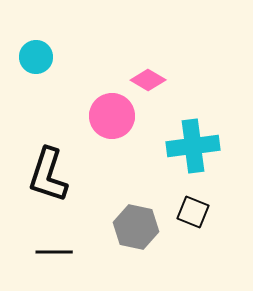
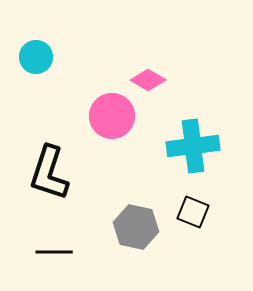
black L-shape: moved 1 px right, 2 px up
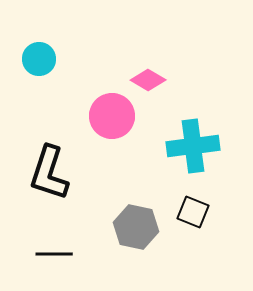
cyan circle: moved 3 px right, 2 px down
black line: moved 2 px down
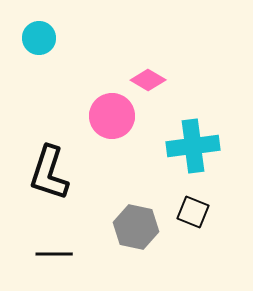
cyan circle: moved 21 px up
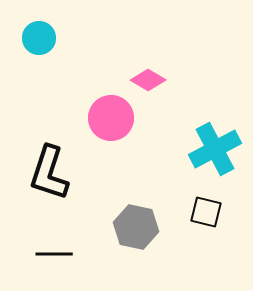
pink circle: moved 1 px left, 2 px down
cyan cross: moved 22 px right, 3 px down; rotated 21 degrees counterclockwise
black square: moved 13 px right; rotated 8 degrees counterclockwise
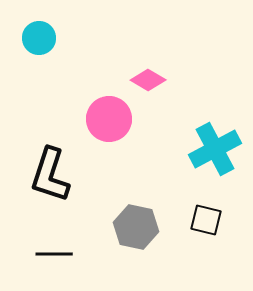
pink circle: moved 2 px left, 1 px down
black L-shape: moved 1 px right, 2 px down
black square: moved 8 px down
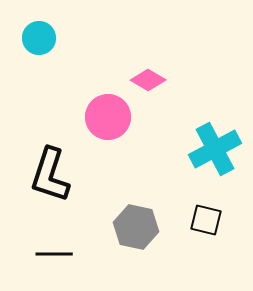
pink circle: moved 1 px left, 2 px up
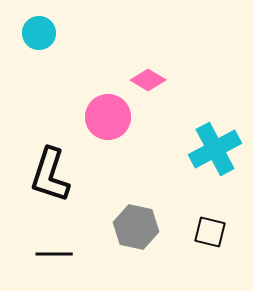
cyan circle: moved 5 px up
black square: moved 4 px right, 12 px down
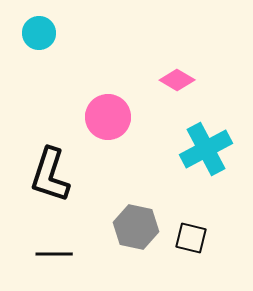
pink diamond: moved 29 px right
cyan cross: moved 9 px left
black square: moved 19 px left, 6 px down
